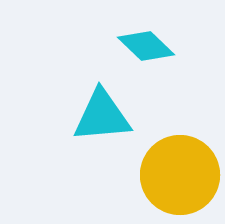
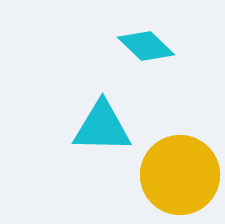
cyan triangle: moved 11 px down; rotated 6 degrees clockwise
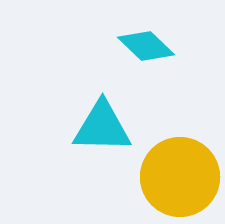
yellow circle: moved 2 px down
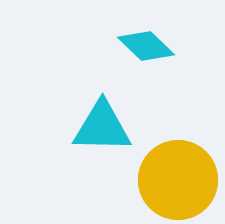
yellow circle: moved 2 px left, 3 px down
